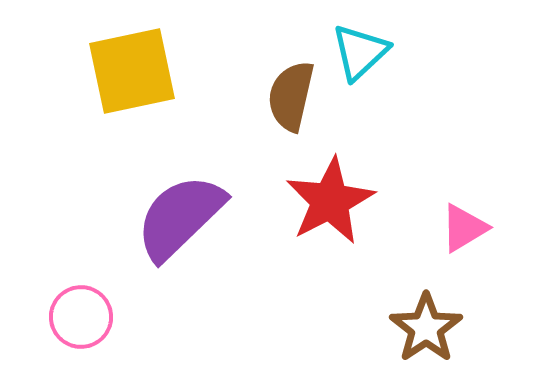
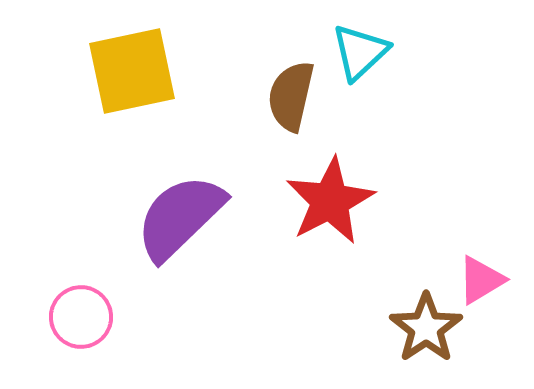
pink triangle: moved 17 px right, 52 px down
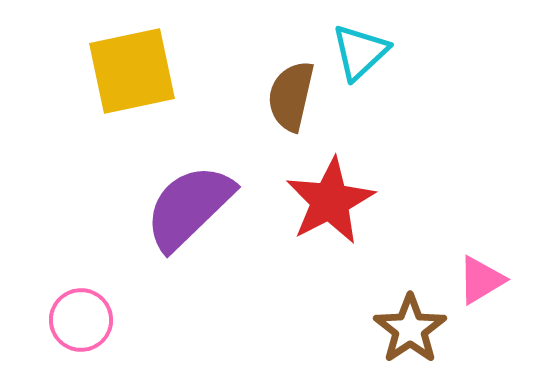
purple semicircle: moved 9 px right, 10 px up
pink circle: moved 3 px down
brown star: moved 16 px left, 1 px down
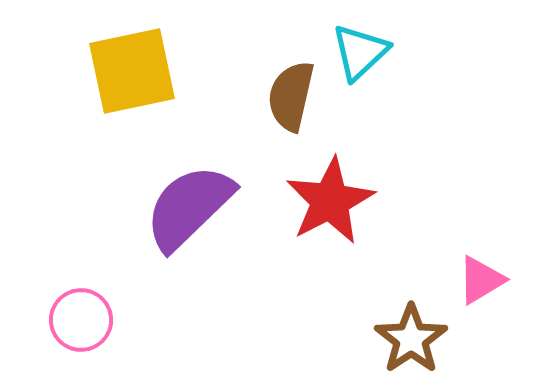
brown star: moved 1 px right, 10 px down
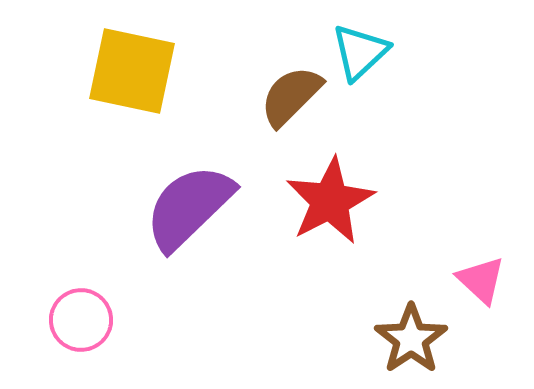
yellow square: rotated 24 degrees clockwise
brown semicircle: rotated 32 degrees clockwise
pink triangle: rotated 46 degrees counterclockwise
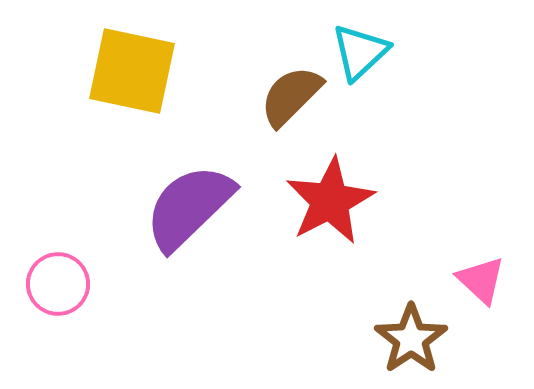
pink circle: moved 23 px left, 36 px up
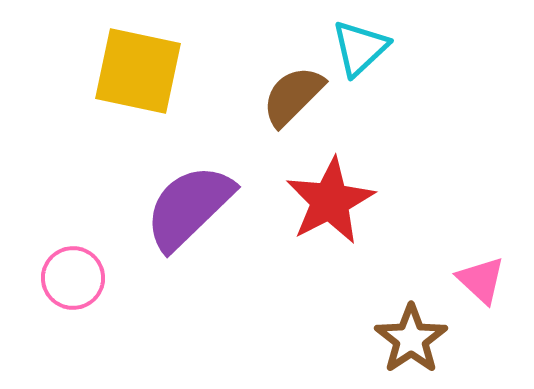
cyan triangle: moved 4 px up
yellow square: moved 6 px right
brown semicircle: moved 2 px right
pink circle: moved 15 px right, 6 px up
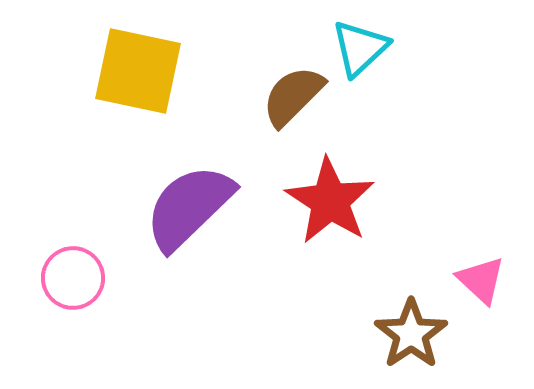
red star: rotated 12 degrees counterclockwise
brown star: moved 5 px up
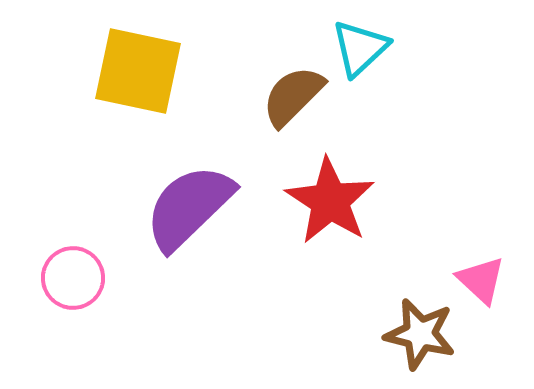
brown star: moved 9 px right; rotated 24 degrees counterclockwise
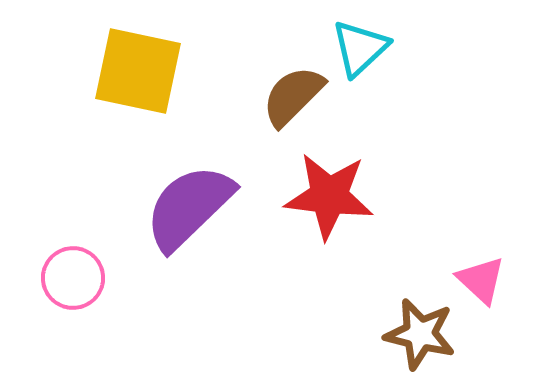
red star: moved 1 px left, 5 px up; rotated 26 degrees counterclockwise
